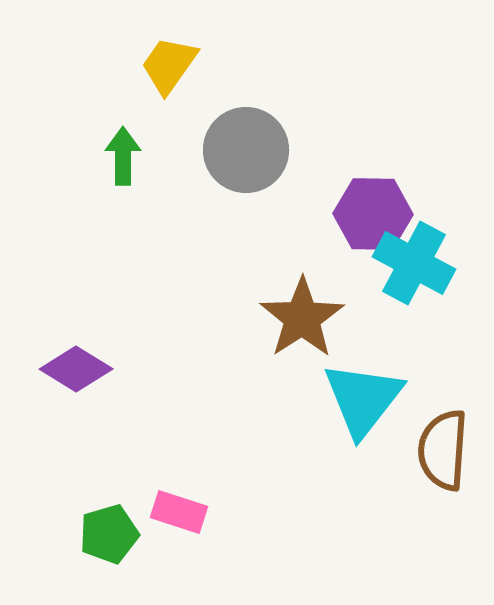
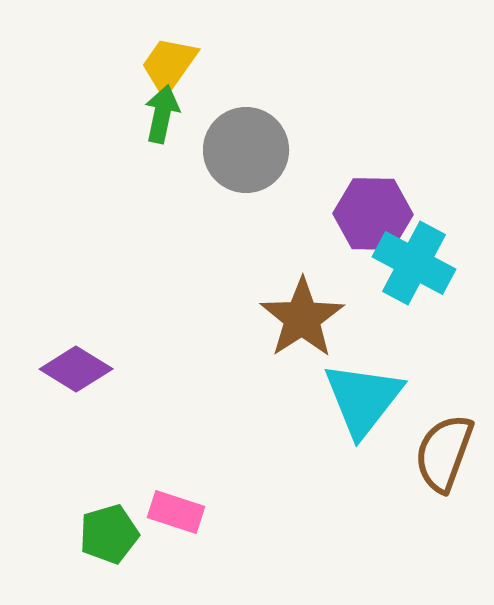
green arrow: moved 39 px right, 42 px up; rotated 12 degrees clockwise
brown semicircle: moved 1 px right, 3 px down; rotated 16 degrees clockwise
pink rectangle: moved 3 px left
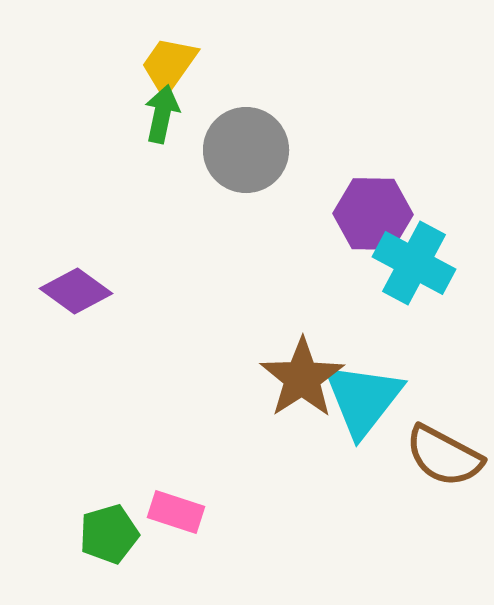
brown star: moved 60 px down
purple diamond: moved 78 px up; rotated 4 degrees clockwise
brown semicircle: moved 3 px down; rotated 82 degrees counterclockwise
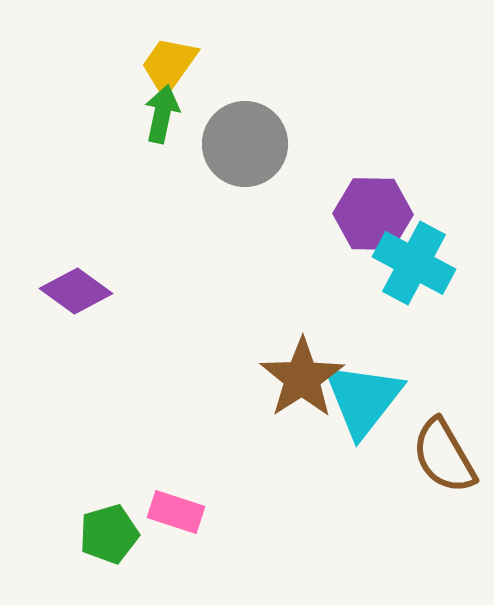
gray circle: moved 1 px left, 6 px up
brown semicircle: rotated 32 degrees clockwise
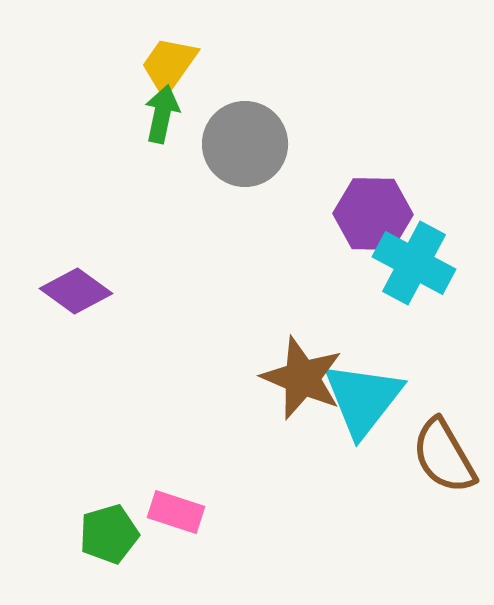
brown star: rotated 16 degrees counterclockwise
